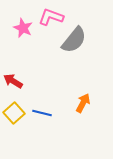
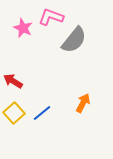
blue line: rotated 54 degrees counterclockwise
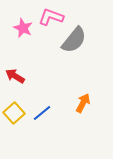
red arrow: moved 2 px right, 5 px up
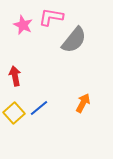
pink L-shape: rotated 10 degrees counterclockwise
pink star: moved 3 px up
red arrow: rotated 48 degrees clockwise
blue line: moved 3 px left, 5 px up
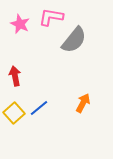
pink star: moved 3 px left, 1 px up
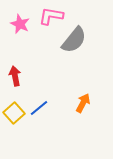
pink L-shape: moved 1 px up
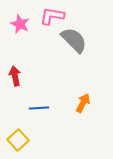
pink L-shape: moved 1 px right
gray semicircle: rotated 84 degrees counterclockwise
blue line: rotated 36 degrees clockwise
yellow square: moved 4 px right, 27 px down
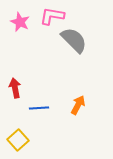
pink star: moved 2 px up
red arrow: moved 12 px down
orange arrow: moved 5 px left, 2 px down
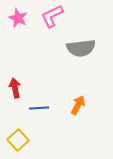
pink L-shape: rotated 35 degrees counterclockwise
pink star: moved 2 px left, 4 px up
gray semicircle: moved 7 px right, 8 px down; rotated 128 degrees clockwise
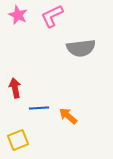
pink star: moved 3 px up
orange arrow: moved 10 px left, 11 px down; rotated 78 degrees counterclockwise
yellow square: rotated 20 degrees clockwise
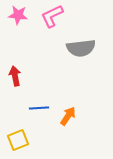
pink star: rotated 18 degrees counterclockwise
red arrow: moved 12 px up
orange arrow: rotated 84 degrees clockwise
